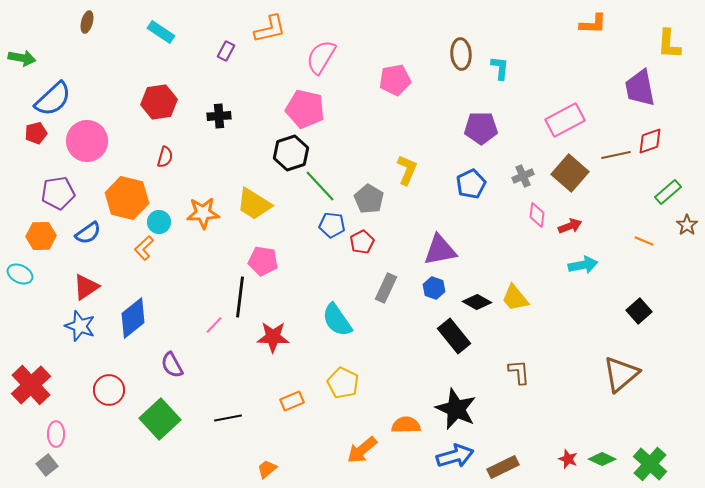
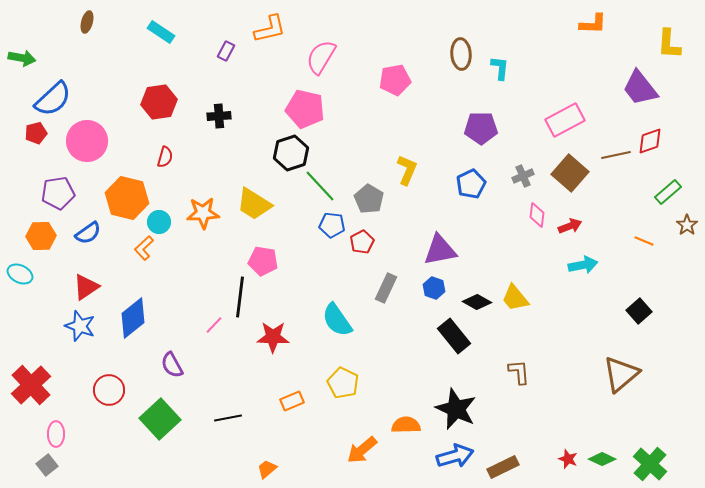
purple trapezoid at (640, 88): rotated 27 degrees counterclockwise
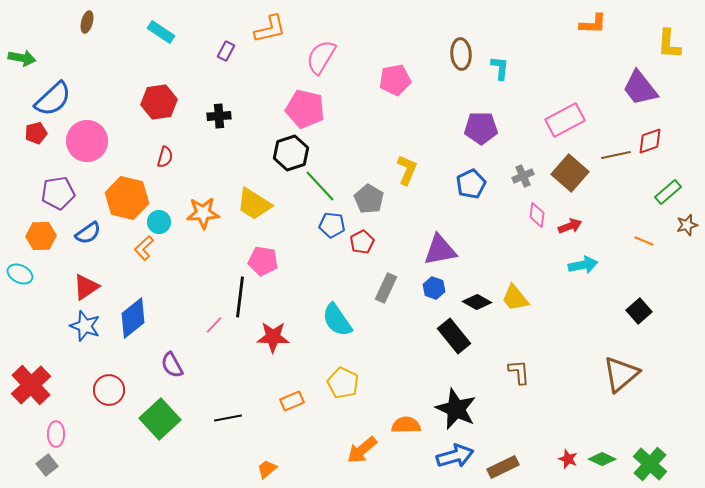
brown star at (687, 225): rotated 20 degrees clockwise
blue star at (80, 326): moved 5 px right
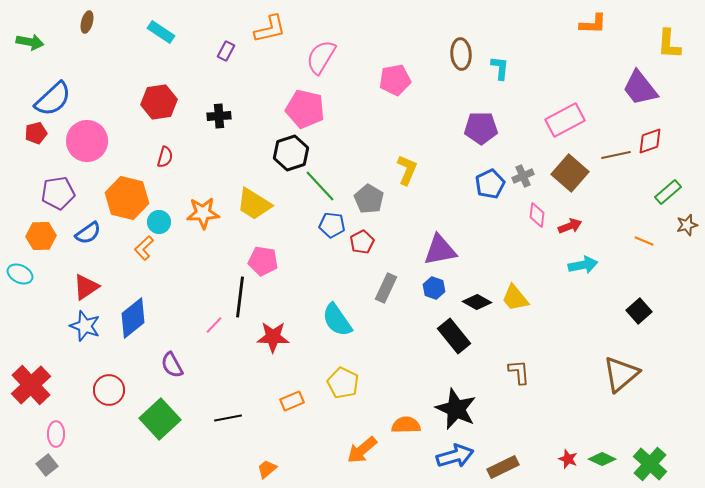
green arrow at (22, 58): moved 8 px right, 16 px up
blue pentagon at (471, 184): moved 19 px right
